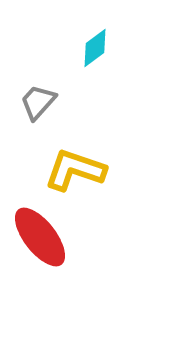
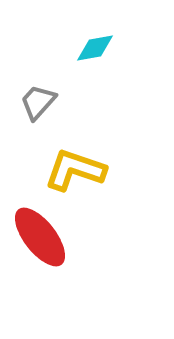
cyan diamond: rotated 27 degrees clockwise
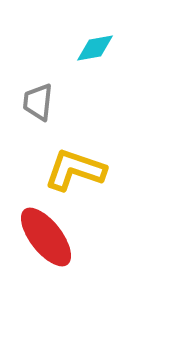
gray trapezoid: rotated 36 degrees counterclockwise
red ellipse: moved 6 px right
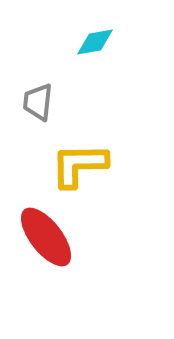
cyan diamond: moved 6 px up
yellow L-shape: moved 4 px right, 5 px up; rotated 20 degrees counterclockwise
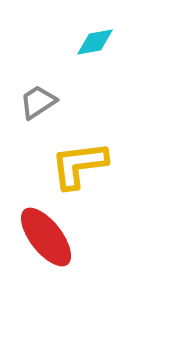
gray trapezoid: rotated 51 degrees clockwise
yellow L-shape: rotated 6 degrees counterclockwise
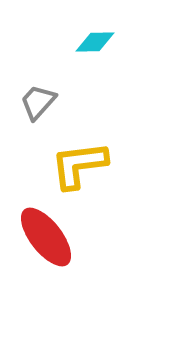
cyan diamond: rotated 9 degrees clockwise
gray trapezoid: rotated 15 degrees counterclockwise
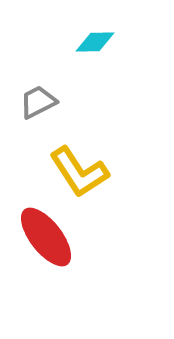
gray trapezoid: rotated 21 degrees clockwise
yellow L-shape: moved 7 px down; rotated 116 degrees counterclockwise
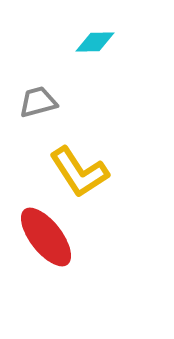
gray trapezoid: rotated 12 degrees clockwise
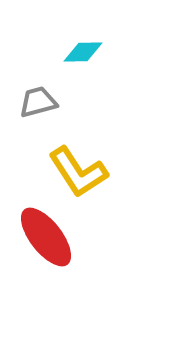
cyan diamond: moved 12 px left, 10 px down
yellow L-shape: moved 1 px left
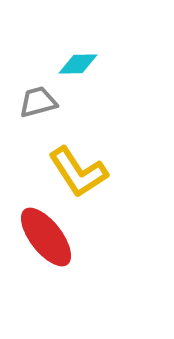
cyan diamond: moved 5 px left, 12 px down
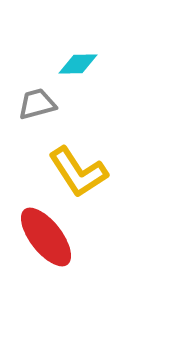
gray trapezoid: moved 1 px left, 2 px down
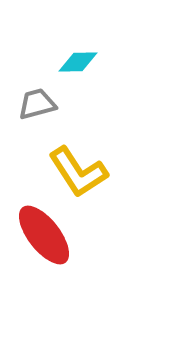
cyan diamond: moved 2 px up
red ellipse: moved 2 px left, 2 px up
